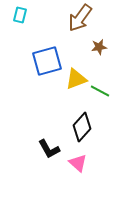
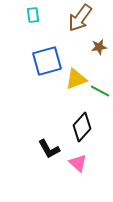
cyan rectangle: moved 13 px right; rotated 21 degrees counterclockwise
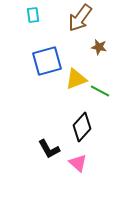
brown star: rotated 21 degrees clockwise
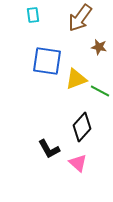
blue square: rotated 24 degrees clockwise
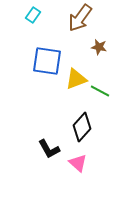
cyan rectangle: rotated 42 degrees clockwise
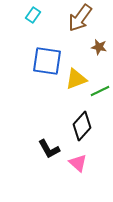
green line: rotated 54 degrees counterclockwise
black diamond: moved 1 px up
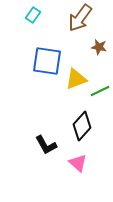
black L-shape: moved 3 px left, 4 px up
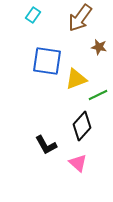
green line: moved 2 px left, 4 px down
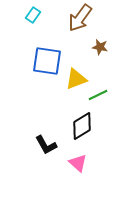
brown star: moved 1 px right
black diamond: rotated 16 degrees clockwise
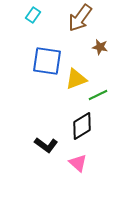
black L-shape: rotated 25 degrees counterclockwise
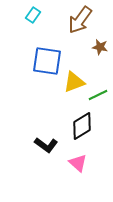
brown arrow: moved 2 px down
yellow triangle: moved 2 px left, 3 px down
